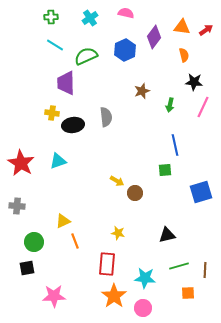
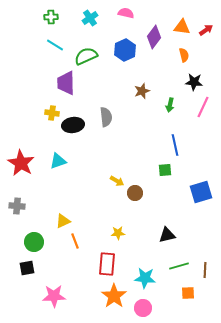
yellow star: rotated 16 degrees counterclockwise
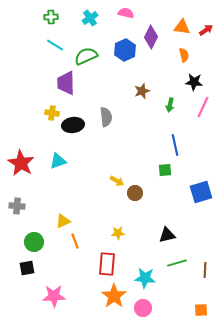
purple diamond: moved 3 px left; rotated 10 degrees counterclockwise
green line: moved 2 px left, 3 px up
orange square: moved 13 px right, 17 px down
